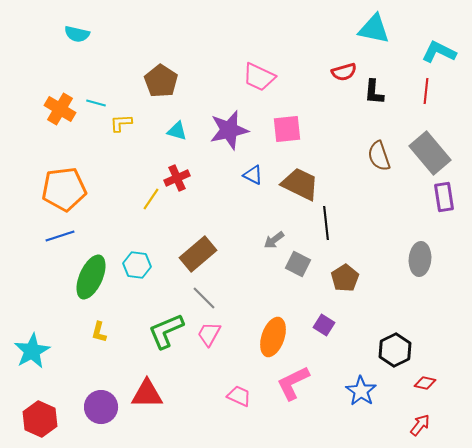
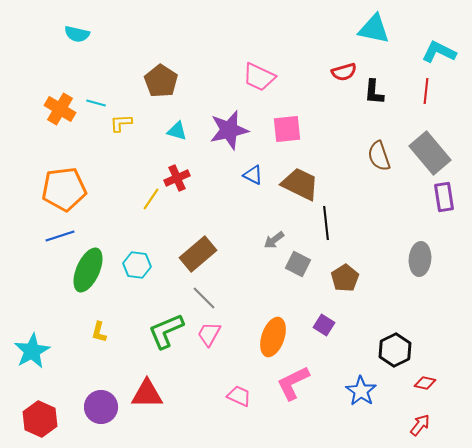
green ellipse at (91, 277): moved 3 px left, 7 px up
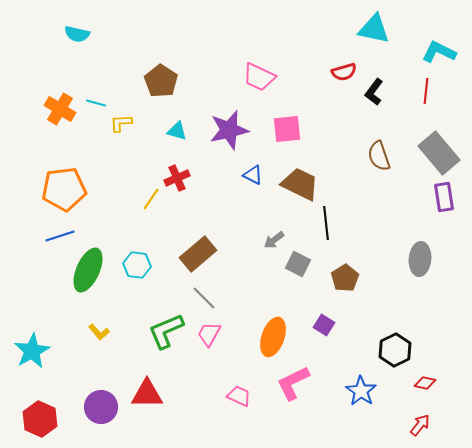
black L-shape at (374, 92): rotated 32 degrees clockwise
gray rectangle at (430, 153): moved 9 px right
yellow L-shape at (99, 332): rotated 55 degrees counterclockwise
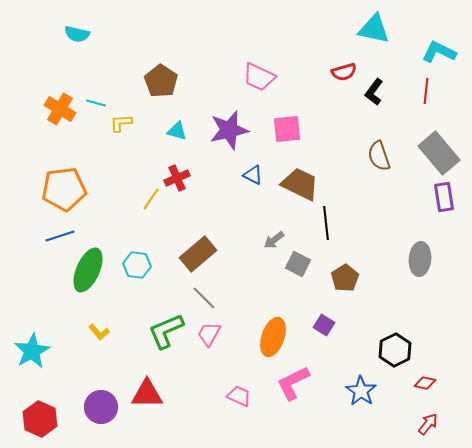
red arrow at (420, 425): moved 8 px right, 1 px up
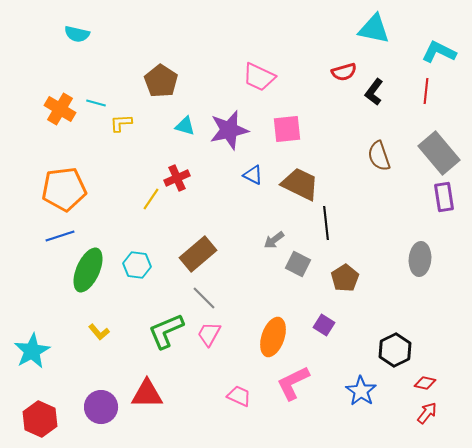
cyan triangle at (177, 131): moved 8 px right, 5 px up
red arrow at (428, 424): moved 1 px left, 11 px up
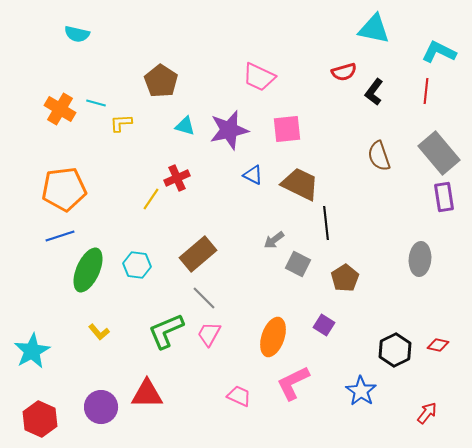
red diamond at (425, 383): moved 13 px right, 38 px up
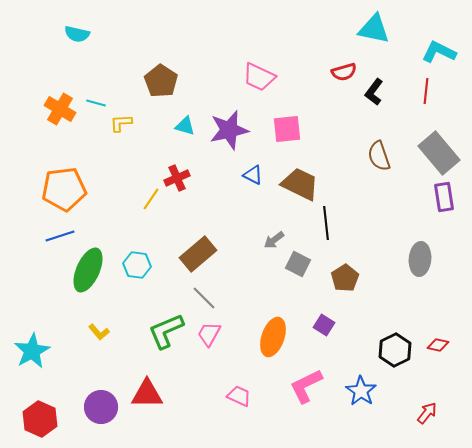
pink L-shape at (293, 383): moved 13 px right, 3 px down
